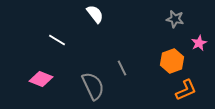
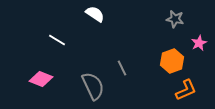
white semicircle: rotated 18 degrees counterclockwise
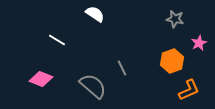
gray semicircle: rotated 24 degrees counterclockwise
orange L-shape: moved 3 px right
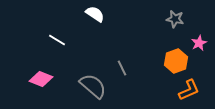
orange hexagon: moved 4 px right
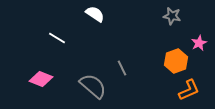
gray star: moved 3 px left, 3 px up
white line: moved 2 px up
